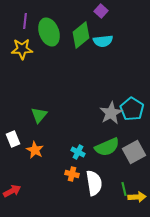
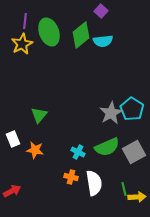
yellow star: moved 5 px up; rotated 25 degrees counterclockwise
orange star: rotated 18 degrees counterclockwise
orange cross: moved 1 px left, 3 px down
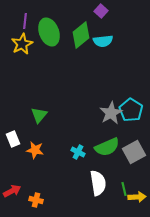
cyan pentagon: moved 1 px left, 1 px down
orange cross: moved 35 px left, 23 px down
white semicircle: moved 4 px right
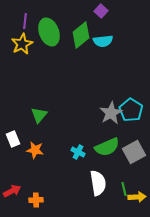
orange cross: rotated 16 degrees counterclockwise
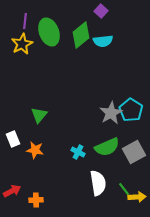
green line: rotated 24 degrees counterclockwise
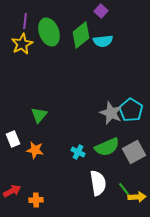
gray star: rotated 20 degrees counterclockwise
